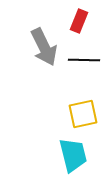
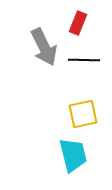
red rectangle: moved 1 px left, 2 px down
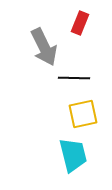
red rectangle: moved 2 px right
black line: moved 10 px left, 18 px down
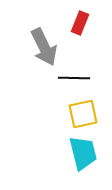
cyan trapezoid: moved 10 px right, 2 px up
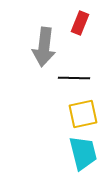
gray arrow: rotated 33 degrees clockwise
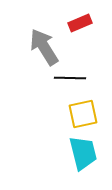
red rectangle: rotated 45 degrees clockwise
gray arrow: rotated 141 degrees clockwise
black line: moved 4 px left
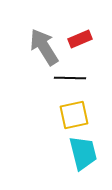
red rectangle: moved 16 px down
yellow square: moved 9 px left, 1 px down
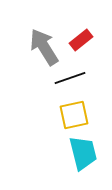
red rectangle: moved 1 px right, 1 px down; rotated 15 degrees counterclockwise
black line: rotated 20 degrees counterclockwise
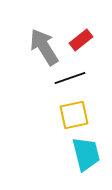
cyan trapezoid: moved 3 px right, 1 px down
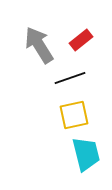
gray arrow: moved 5 px left, 2 px up
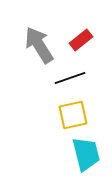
yellow square: moved 1 px left
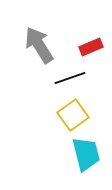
red rectangle: moved 10 px right, 7 px down; rotated 15 degrees clockwise
yellow square: rotated 24 degrees counterclockwise
